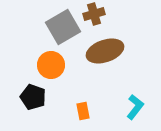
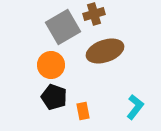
black pentagon: moved 21 px right
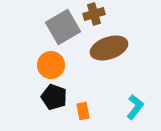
brown ellipse: moved 4 px right, 3 px up
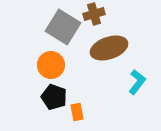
gray square: rotated 28 degrees counterclockwise
cyan L-shape: moved 2 px right, 25 px up
orange rectangle: moved 6 px left, 1 px down
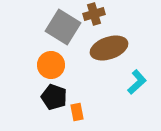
cyan L-shape: rotated 10 degrees clockwise
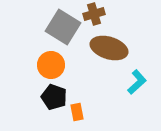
brown ellipse: rotated 36 degrees clockwise
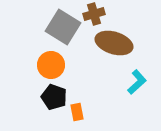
brown ellipse: moved 5 px right, 5 px up
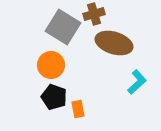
orange rectangle: moved 1 px right, 3 px up
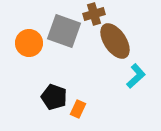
gray square: moved 1 px right, 4 px down; rotated 12 degrees counterclockwise
brown ellipse: moved 1 px right, 2 px up; rotated 39 degrees clockwise
orange circle: moved 22 px left, 22 px up
cyan L-shape: moved 1 px left, 6 px up
orange rectangle: rotated 36 degrees clockwise
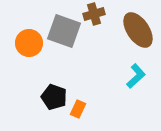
brown ellipse: moved 23 px right, 11 px up
